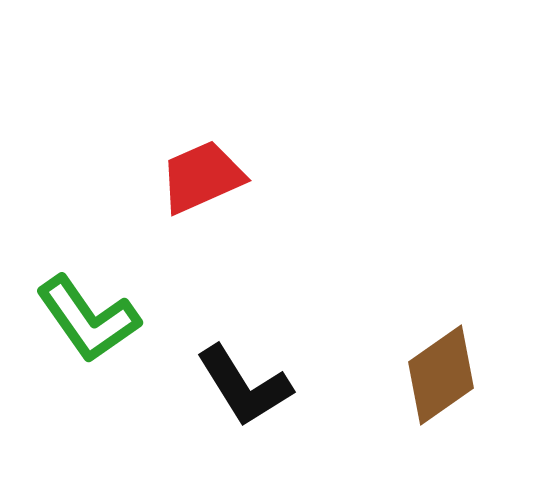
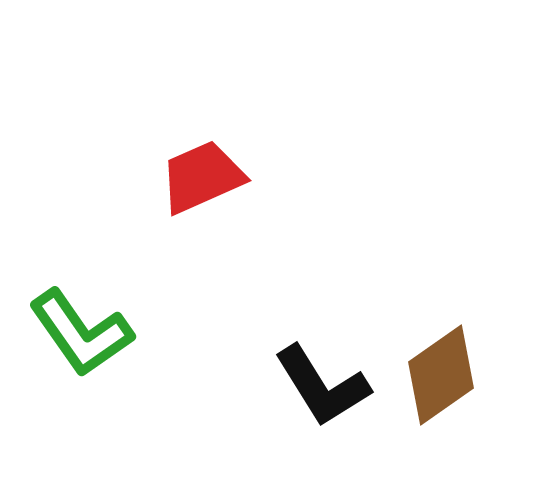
green L-shape: moved 7 px left, 14 px down
black L-shape: moved 78 px right
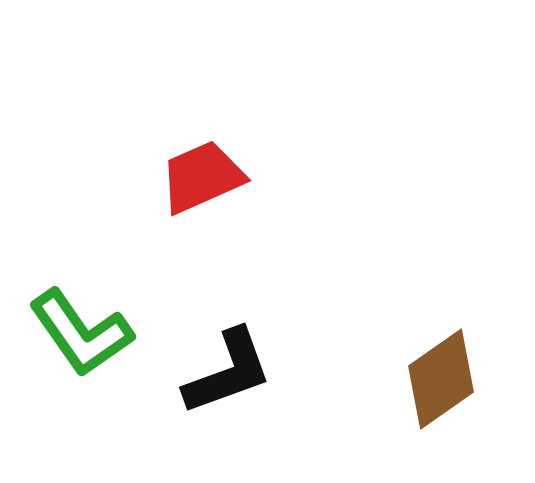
brown diamond: moved 4 px down
black L-shape: moved 94 px left, 14 px up; rotated 78 degrees counterclockwise
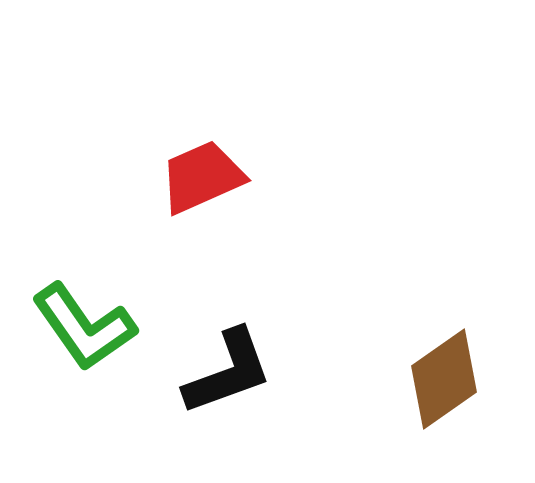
green L-shape: moved 3 px right, 6 px up
brown diamond: moved 3 px right
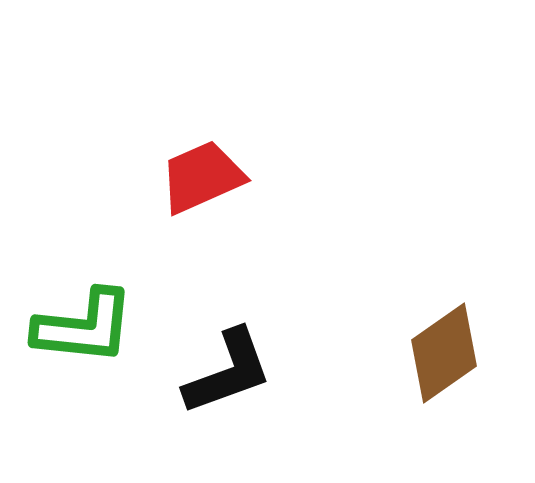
green L-shape: rotated 49 degrees counterclockwise
brown diamond: moved 26 px up
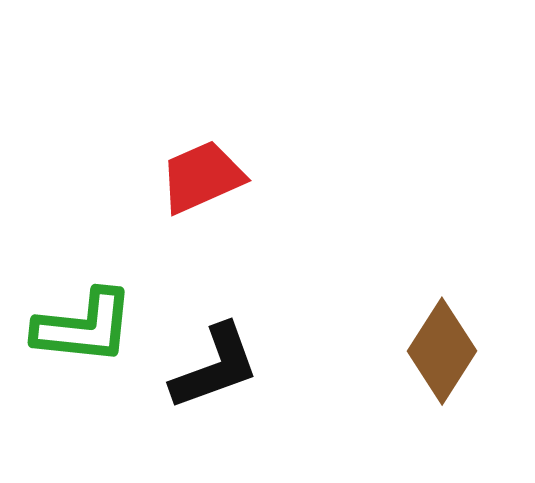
brown diamond: moved 2 px left, 2 px up; rotated 22 degrees counterclockwise
black L-shape: moved 13 px left, 5 px up
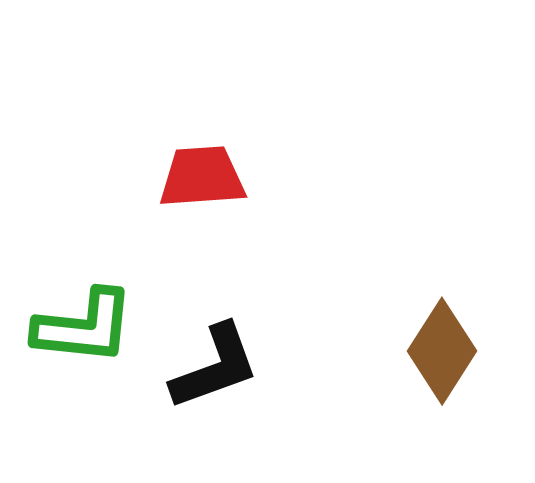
red trapezoid: rotated 20 degrees clockwise
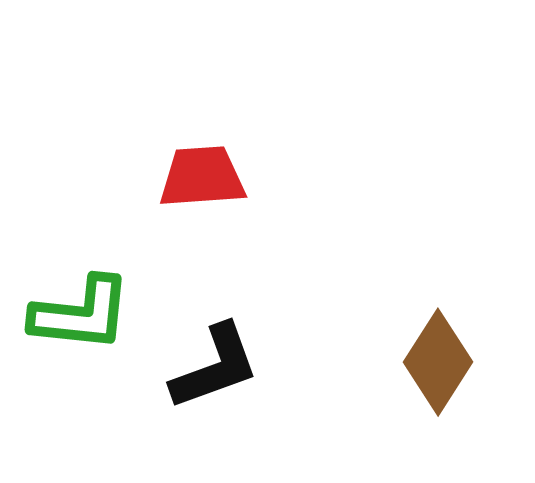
green L-shape: moved 3 px left, 13 px up
brown diamond: moved 4 px left, 11 px down
